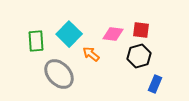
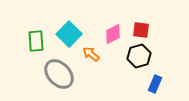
pink diamond: rotated 35 degrees counterclockwise
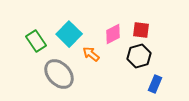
green rectangle: rotated 30 degrees counterclockwise
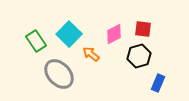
red square: moved 2 px right, 1 px up
pink diamond: moved 1 px right
blue rectangle: moved 3 px right, 1 px up
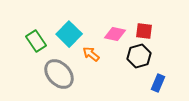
red square: moved 1 px right, 2 px down
pink diamond: moved 1 px right; rotated 40 degrees clockwise
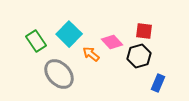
pink diamond: moved 3 px left, 8 px down; rotated 35 degrees clockwise
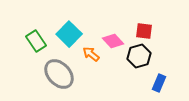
pink diamond: moved 1 px right, 1 px up
blue rectangle: moved 1 px right
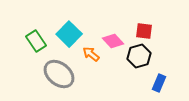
gray ellipse: rotated 8 degrees counterclockwise
